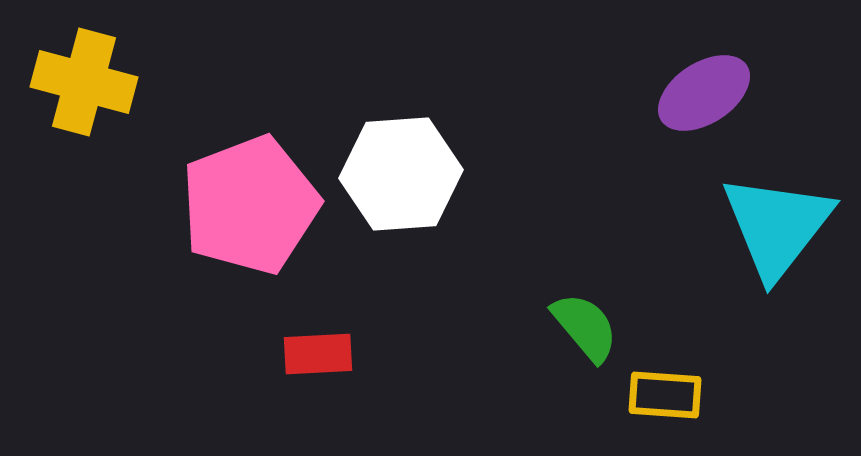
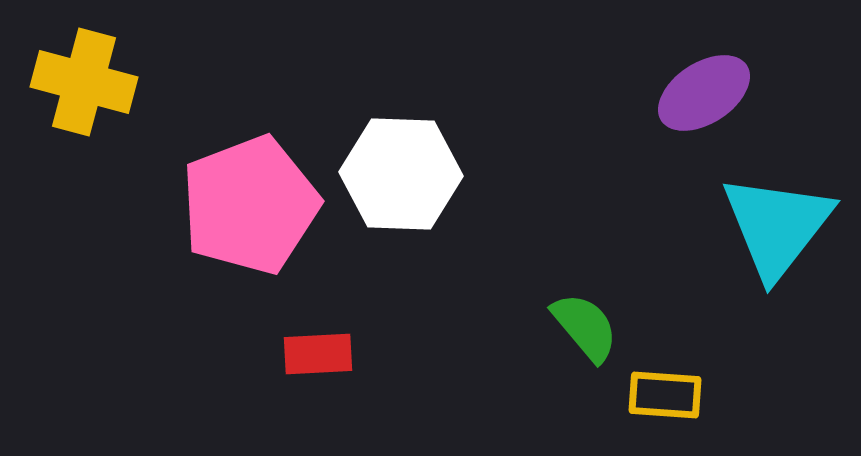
white hexagon: rotated 6 degrees clockwise
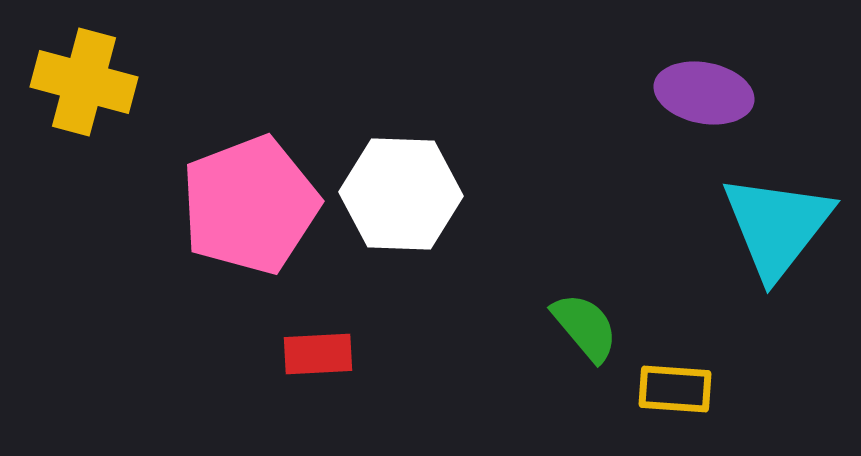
purple ellipse: rotated 44 degrees clockwise
white hexagon: moved 20 px down
yellow rectangle: moved 10 px right, 6 px up
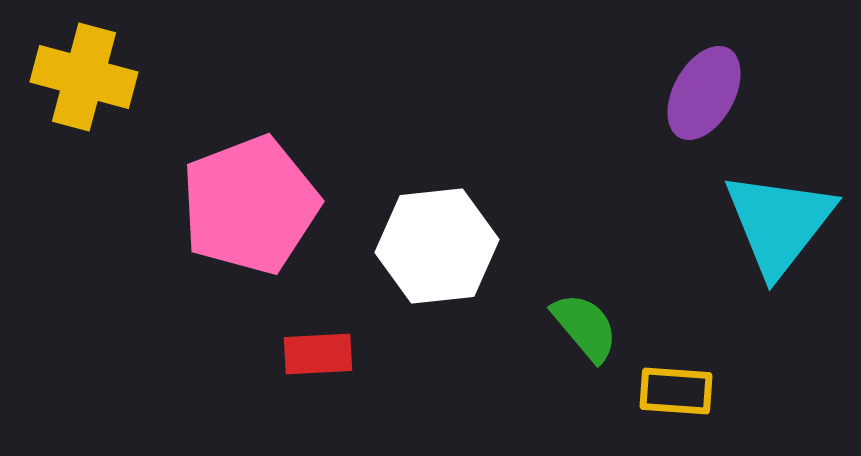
yellow cross: moved 5 px up
purple ellipse: rotated 72 degrees counterclockwise
white hexagon: moved 36 px right, 52 px down; rotated 8 degrees counterclockwise
cyan triangle: moved 2 px right, 3 px up
yellow rectangle: moved 1 px right, 2 px down
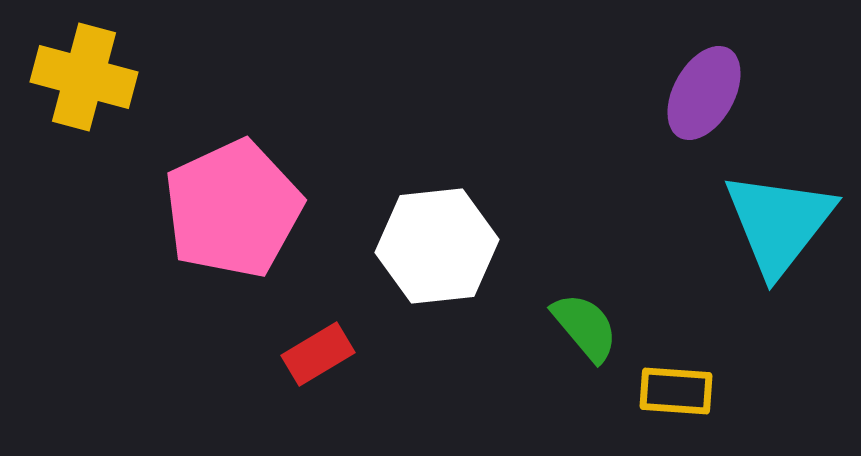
pink pentagon: moved 17 px left, 4 px down; rotated 4 degrees counterclockwise
red rectangle: rotated 28 degrees counterclockwise
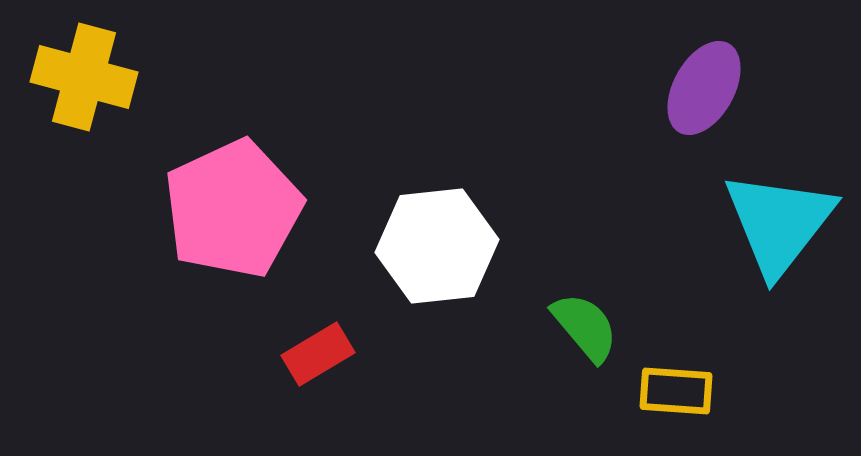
purple ellipse: moved 5 px up
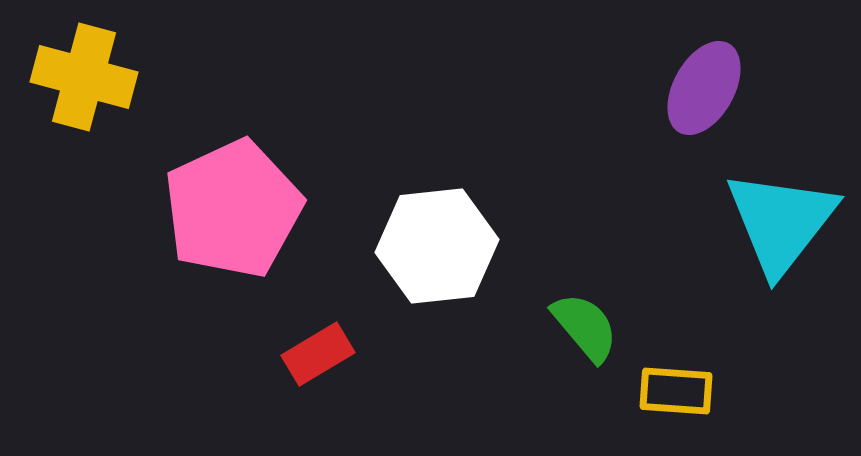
cyan triangle: moved 2 px right, 1 px up
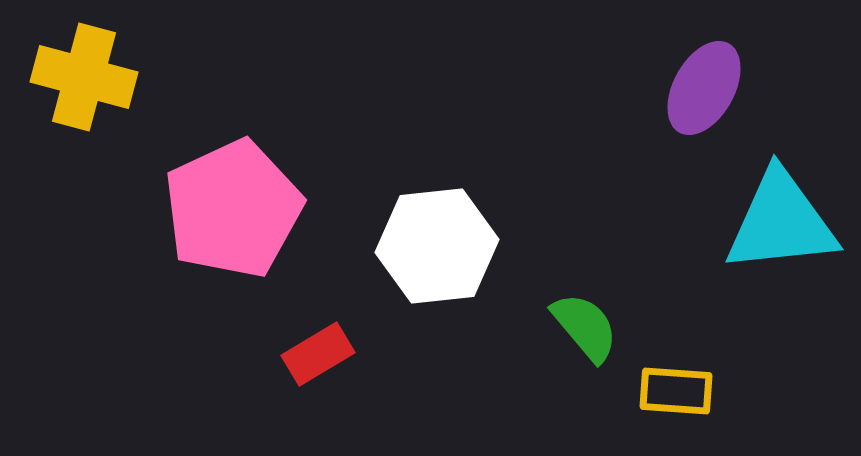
cyan triangle: rotated 46 degrees clockwise
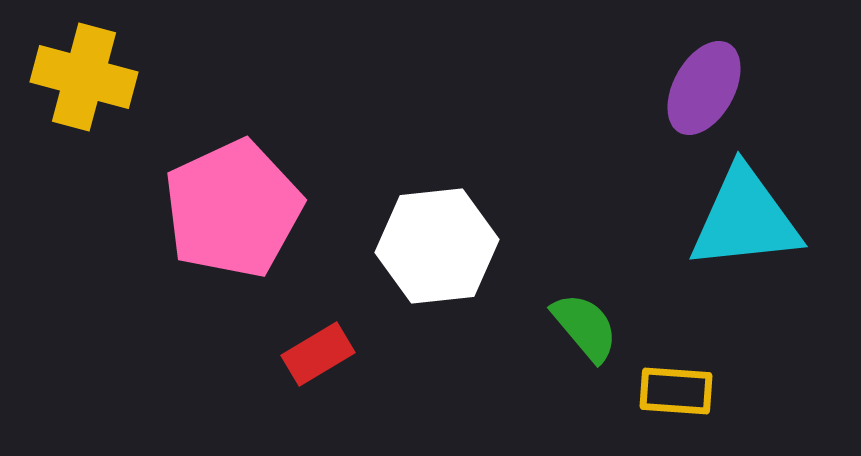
cyan triangle: moved 36 px left, 3 px up
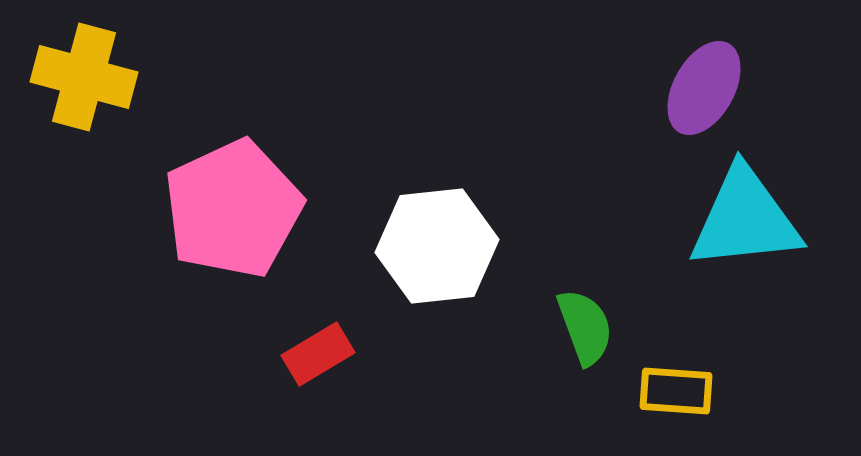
green semicircle: rotated 20 degrees clockwise
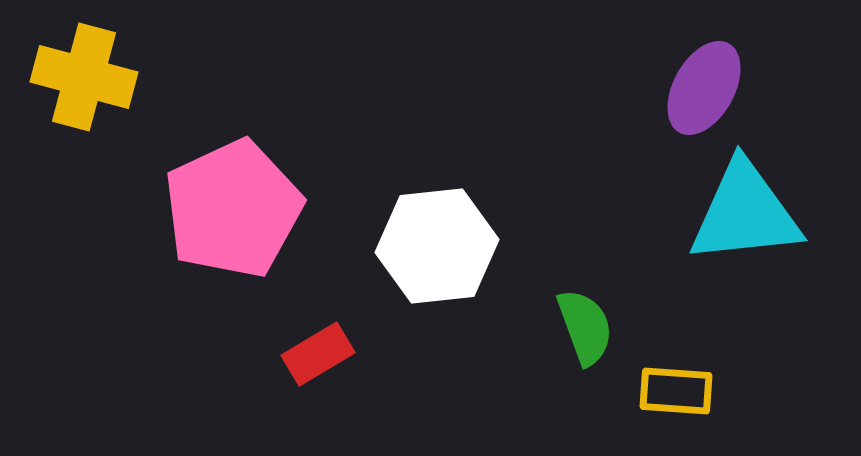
cyan triangle: moved 6 px up
